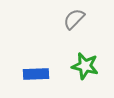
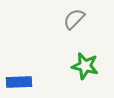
blue rectangle: moved 17 px left, 8 px down
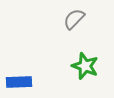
green star: rotated 8 degrees clockwise
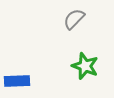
blue rectangle: moved 2 px left, 1 px up
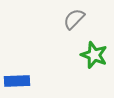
green star: moved 9 px right, 11 px up
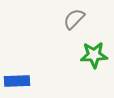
green star: rotated 24 degrees counterclockwise
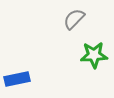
blue rectangle: moved 2 px up; rotated 10 degrees counterclockwise
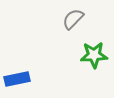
gray semicircle: moved 1 px left
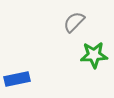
gray semicircle: moved 1 px right, 3 px down
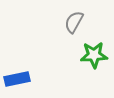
gray semicircle: rotated 15 degrees counterclockwise
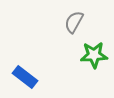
blue rectangle: moved 8 px right, 2 px up; rotated 50 degrees clockwise
